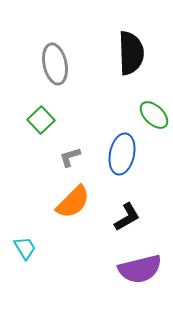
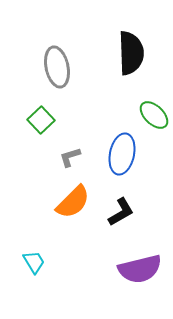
gray ellipse: moved 2 px right, 3 px down
black L-shape: moved 6 px left, 5 px up
cyan trapezoid: moved 9 px right, 14 px down
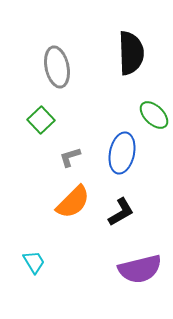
blue ellipse: moved 1 px up
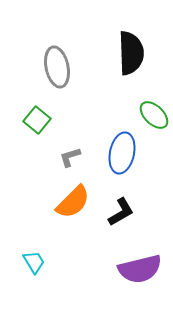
green square: moved 4 px left; rotated 8 degrees counterclockwise
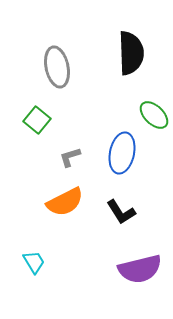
orange semicircle: moved 8 px left; rotated 18 degrees clockwise
black L-shape: rotated 88 degrees clockwise
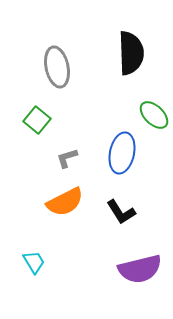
gray L-shape: moved 3 px left, 1 px down
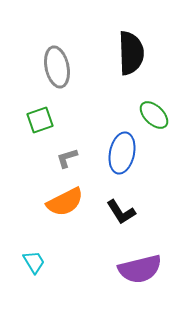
green square: moved 3 px right; rotated 32 degrees clockwise
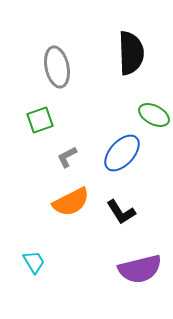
green ellipse: rotated 16 degrees counterclockwise
blue ellipse: rotated 30 degrees clockwise
gray L-shape: moved 1 px up; rotated 10 degrees counterclockwise
orange semicircle: moved 6 px right
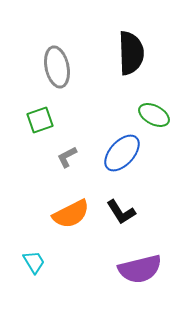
orange semicircle: moved 12 px down
